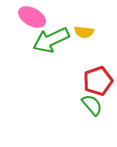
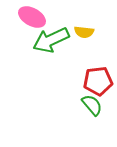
red pentagon: rotated 12 degrees clockwise
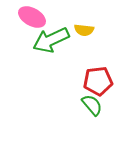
yellow semicircle: moved 2 px up
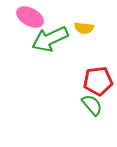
pink ellipse: moved 2 px left
yellow semicircle: moved 2 px up
green arrow: moved 1 px left, 1 px up
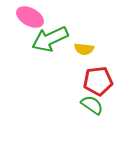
yellow semicircle: moved 21 px down
green semicircle: rotated 15 degrees counterclockwise
